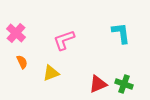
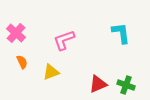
yellow triangle: moved 1 px up
green cross: moved 2 px right, 1 px down
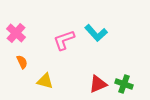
cyan L-shape: moved 25 px left; rotated 145 degrees clockwise
yellow triangle: moved 6 px left, 9 px down; rotated 36 degrees clockwise
green cross: moved 2 px left, 1 px up
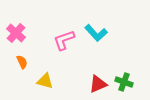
green cross: moved 2 px up
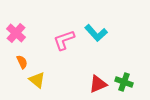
yellow triangle: moved 8 px left, 1 px up; rotated 24 degrees clockwise
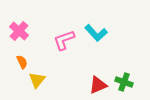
pink cross: moved 3 px right, 2 px up
yellow triangle: rotated 30 degrees clockwise
red triangle: moved 1 px down
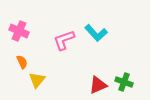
pink cross: rotated 18 degrees counterclockwise
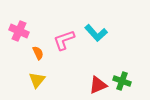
orange semicircle: moved 16 px right, 9 px up
green cross: moved 2 px left, 1 px up
